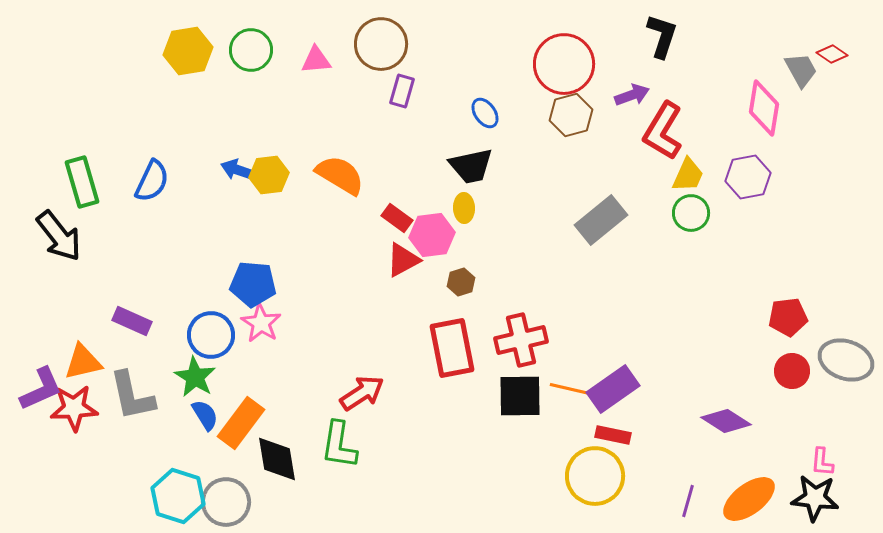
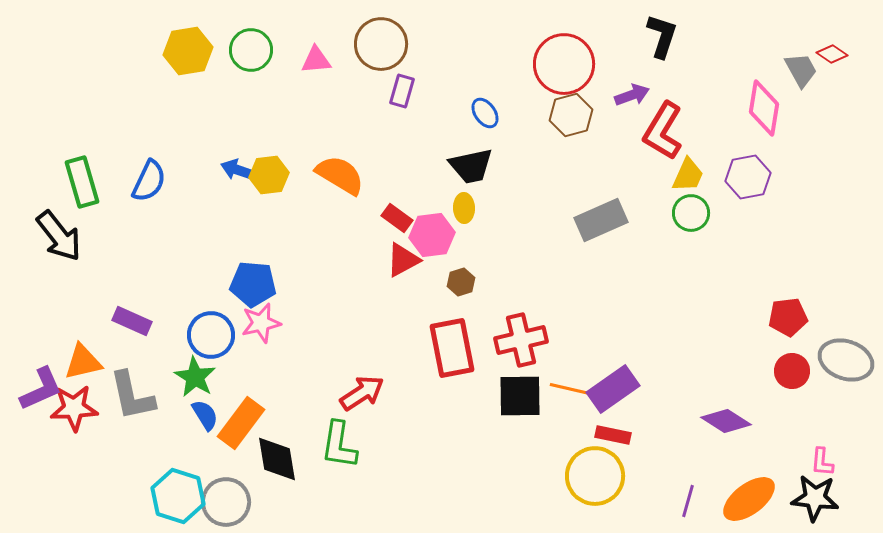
blue semicircle at (152, 181): moved 3 px left
gray rectangle at (601, 220): rotated 15 degrees clockwise
pink star at (261, 323): rotated 27 degrees clockwise
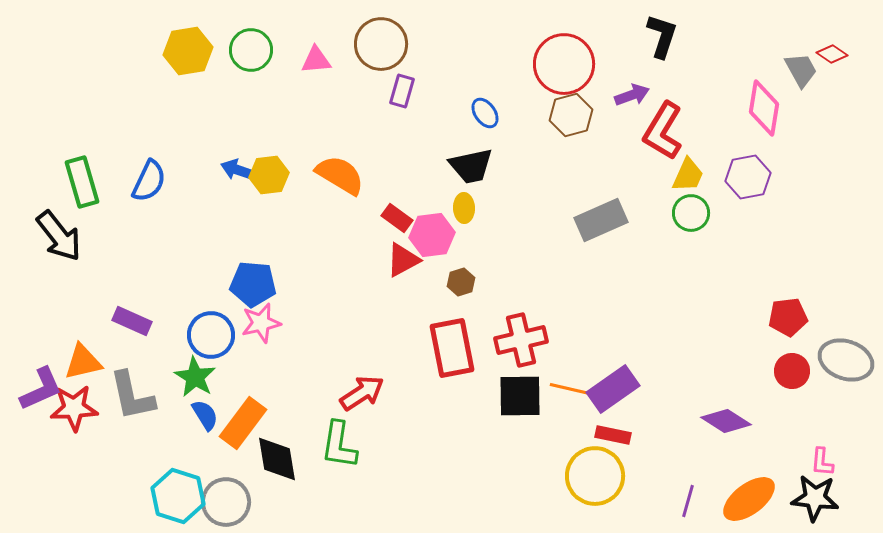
orange rectangle at (241, 423): moved 2 px right
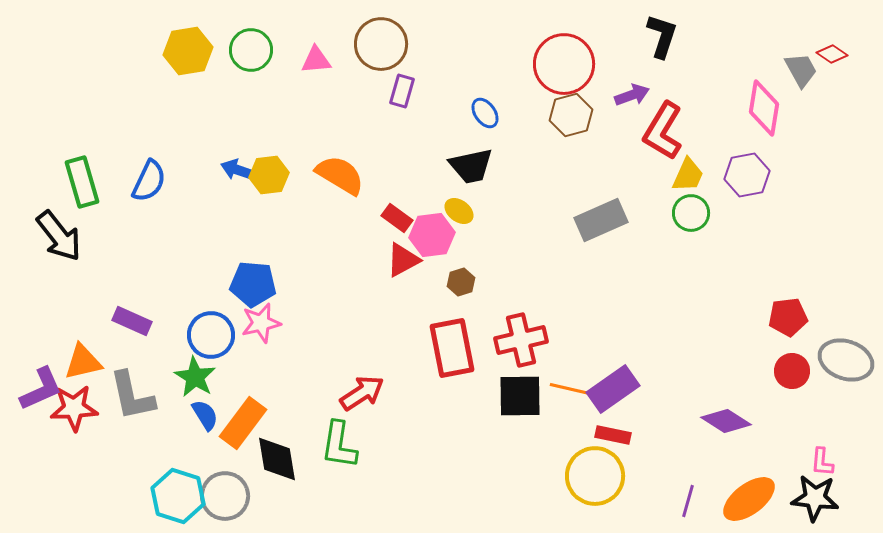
purple hexagon at (748, 177): moved 1 px left, 2 px up
yellow ellipse at (464, 208): moved 5 px left, 3 px down; rotated 52 degrees counterclockwise
gray circle at (226, 502): moved 1 px left, 6 px up
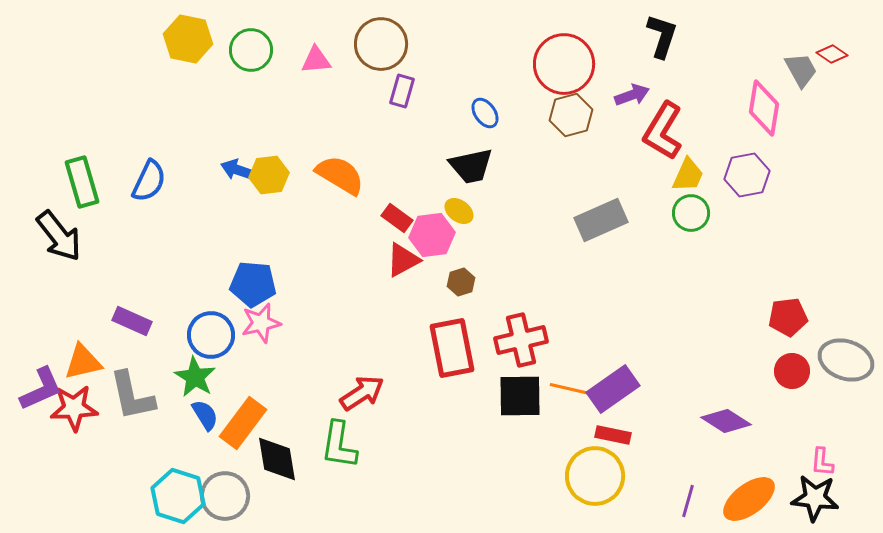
yellow hexagon at (188, 51): moved 12 px up; rotated 21 degrees clockwise
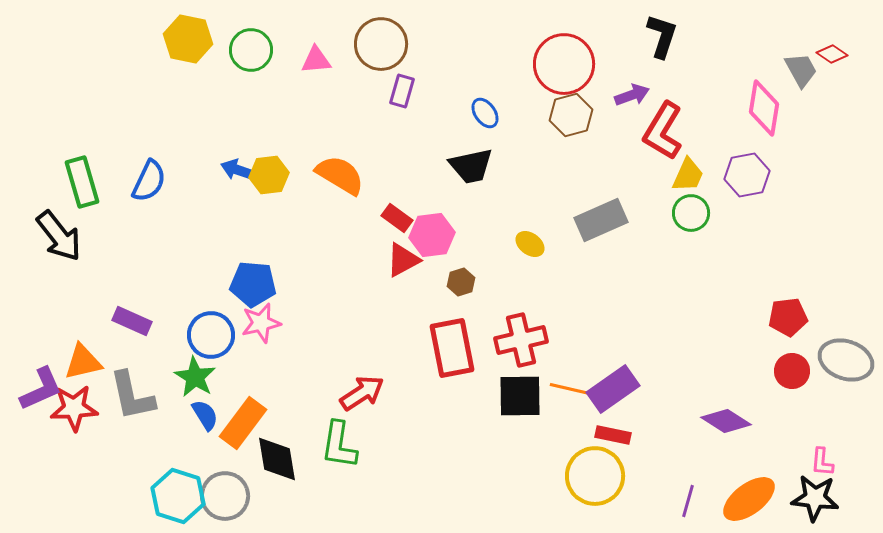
yellow ellipse at (459, 211): moved 71 px right, 33 px down
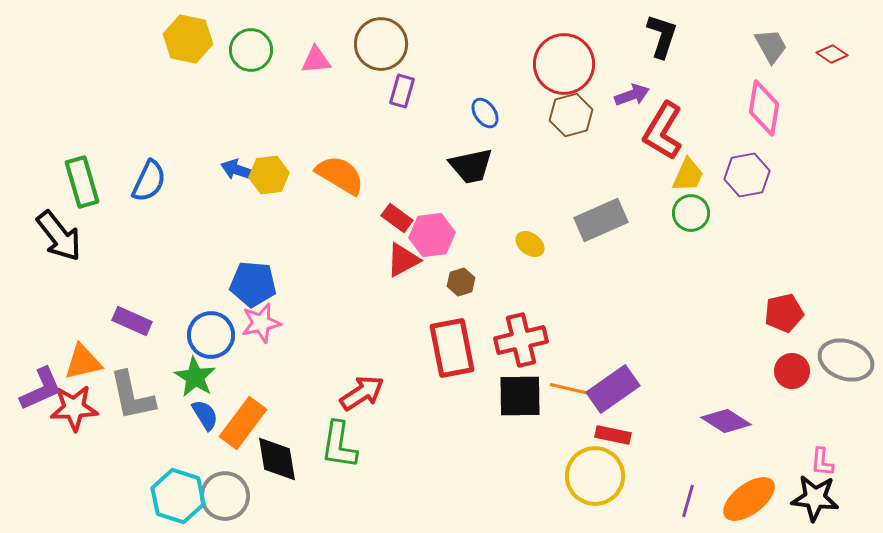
gray trapezoid at (801, 70): moved 30 px left, 24 px up
red pentagon at (788, 317): moved 4 px left, 4 px up; rotated 6 degrees counterclockwise
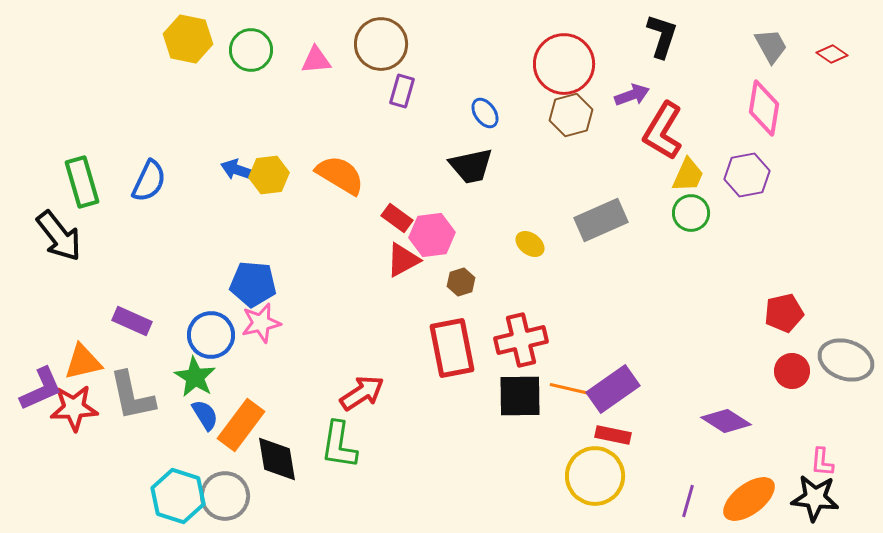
orange rectangle at (243, 423): moved 2 px left, 2 px down
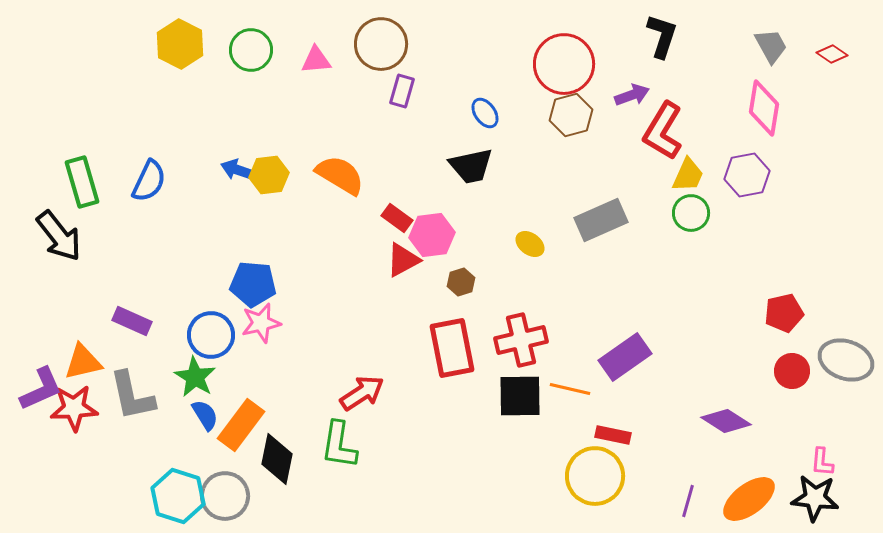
yellow hexagon at (188, 39): moved 8 px left, 5 px down; rotated 15 degrees clockwise
purple rectangle at (613, 389): moved 12 px right, 32 px up
black diamond at (277, 459): rotated 21 degrees clockwise
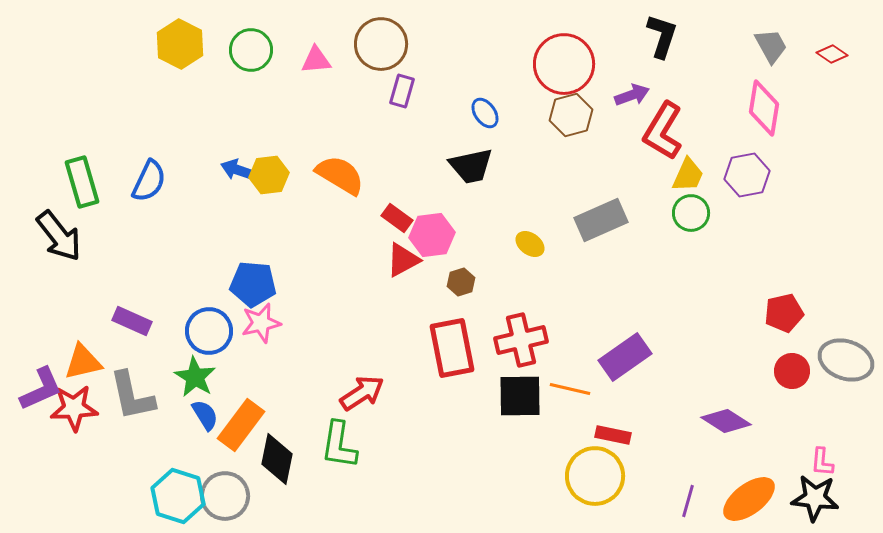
blue circle at (211, 335): moved 2 px left, 4 px up
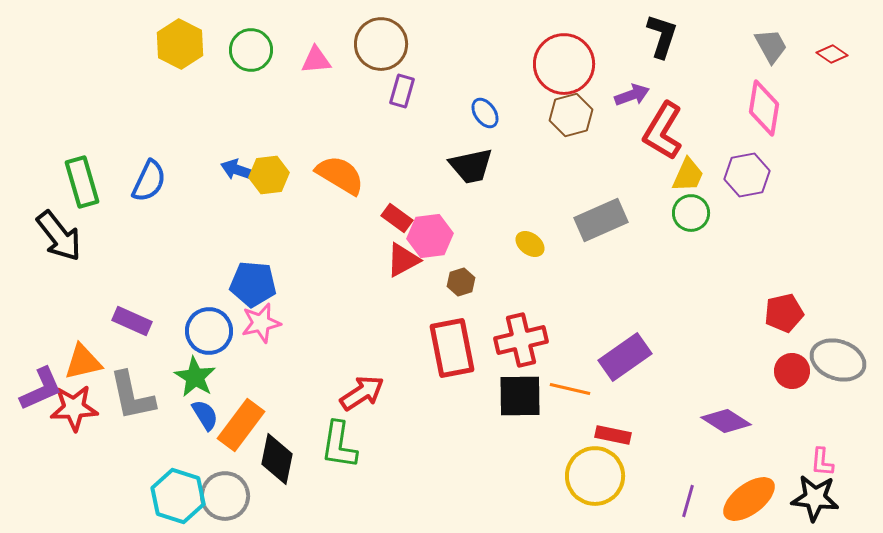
pink hexagon at (432, 235): moved 2 px left, 1 px down
gray ellipse at (846, 360): moved 8 px left
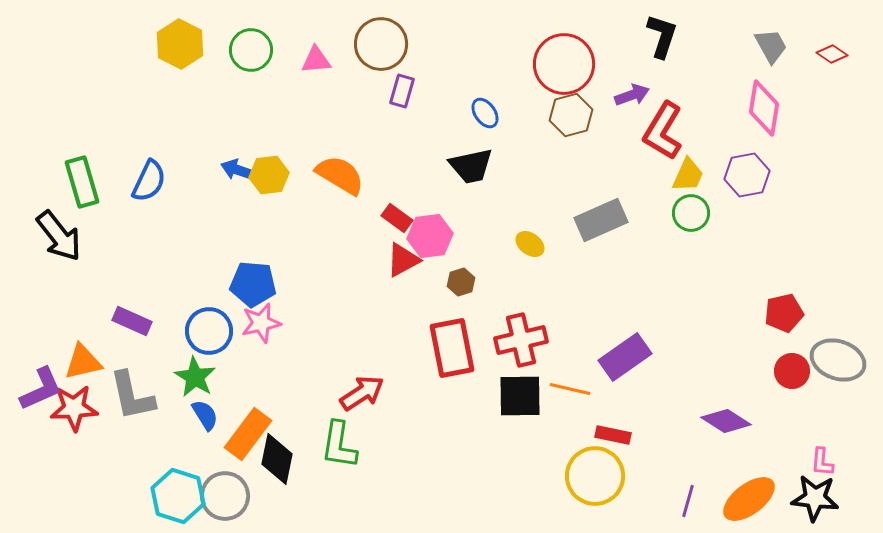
orange rectangle at (241, 425): moved 7 px right, 9 px down
